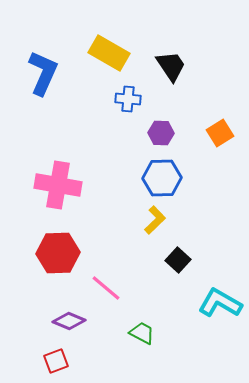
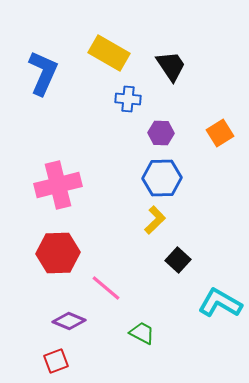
pink cross: rotated 24 degrees counterclockwise
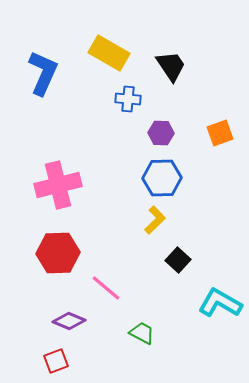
orange square: rotated 12 degrees clockwise
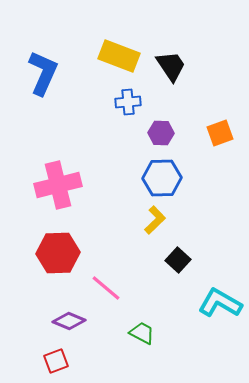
yellow rectangle: moved 10 px right, 3 px down; rotated 9 degrees counterclockwise
blue cross: moved 3 px down; rotated 10 degrees counterclockwise
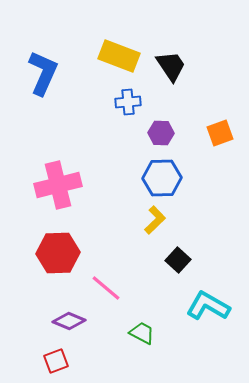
cyan L-shape: moved 12 px left, 3 px down
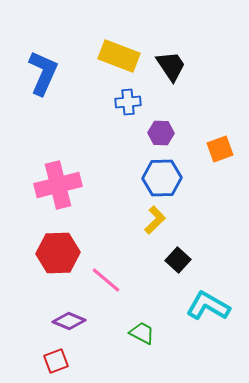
orange square: moved 16 px down
pink line: moved 8 px up
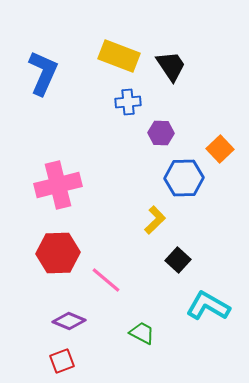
orange square: rotated 24 degrees counterclockwise
blue hexagon: moved 22 px right
red square: moved 6 px right
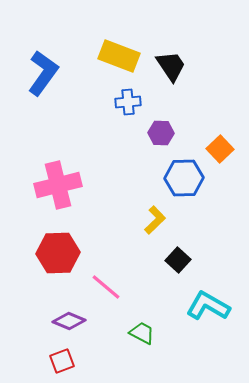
blue L-shape: rotated 12 degrees clockwise
pink line: moved 7 px down
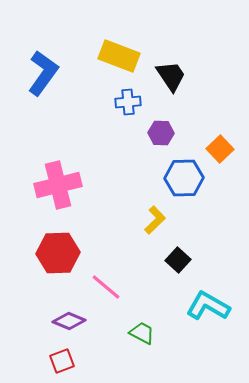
black trapezoid: moved 10 px down
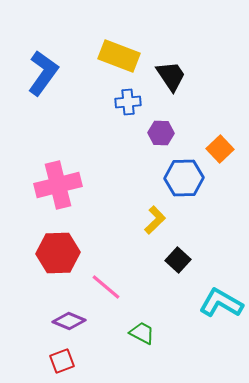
cyan L-shape: moved 13 px right, 3 px up
